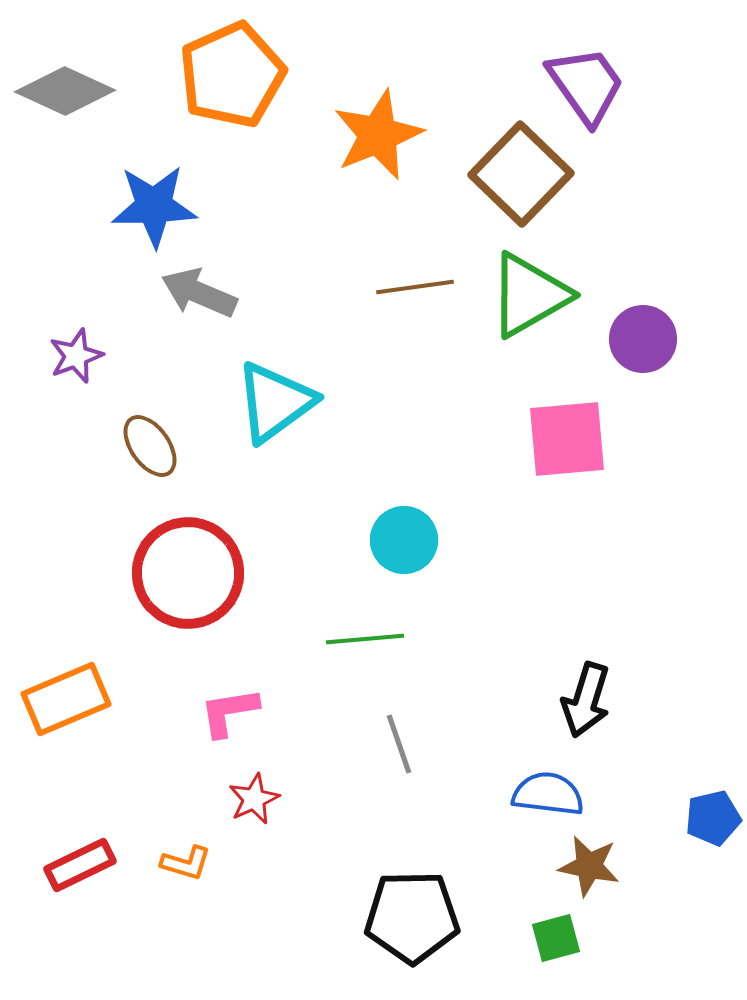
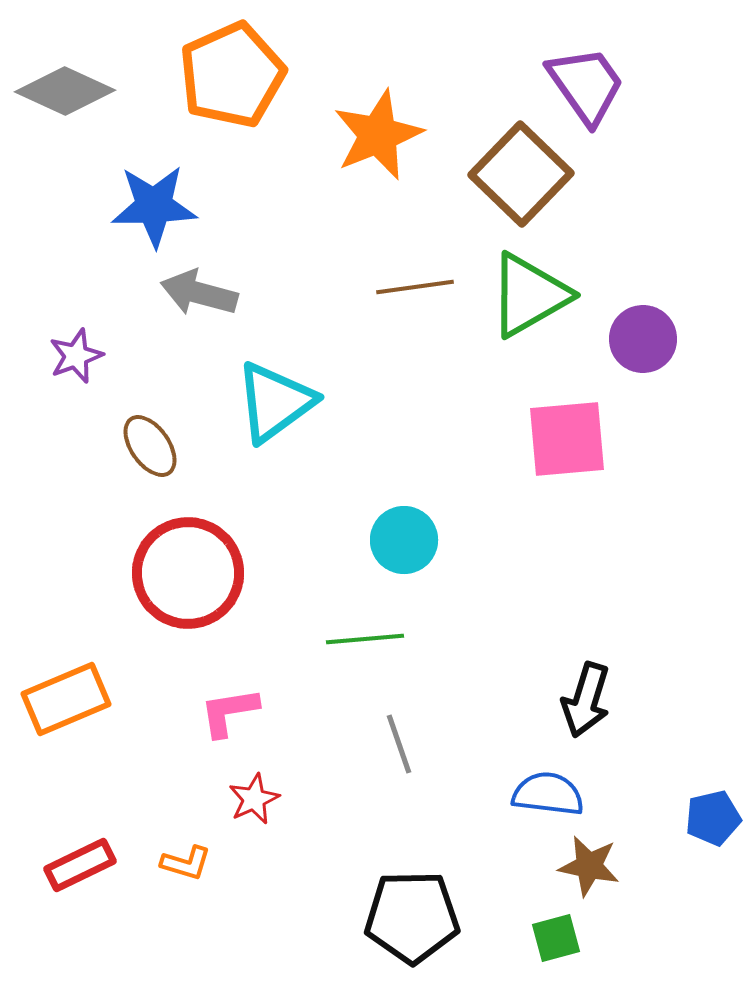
gray arrow: rotated 8 degrees counterclockwise
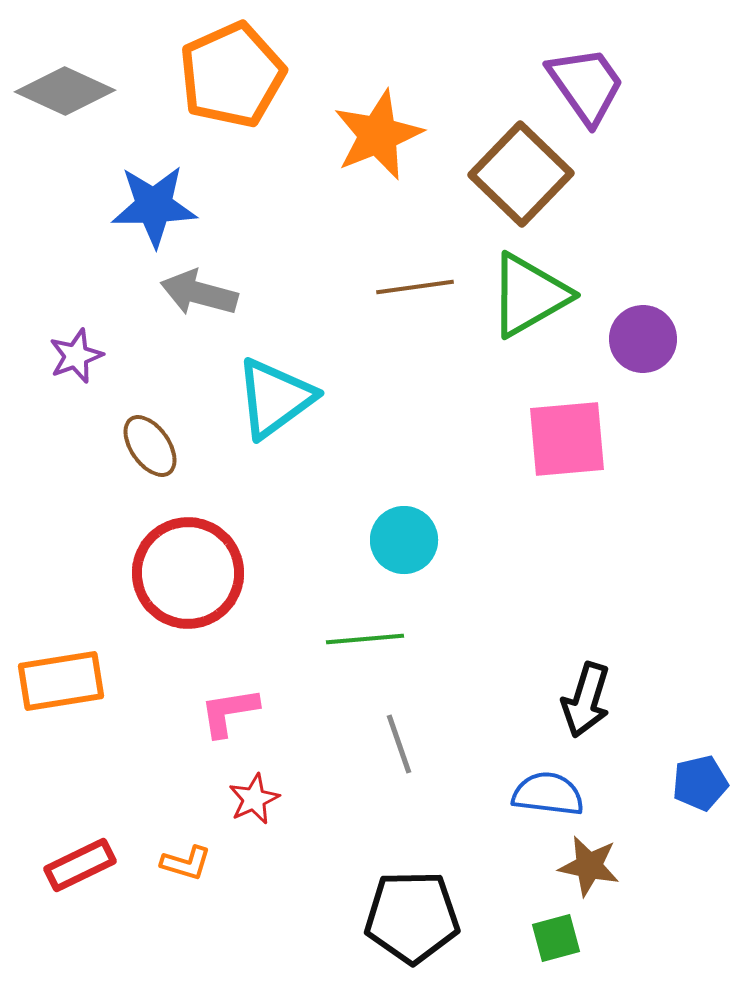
cyan triangle: moved 4 px up
orange rectangle: moved 5 px left, 18 px up; rotated 14 degrees clockwise
blue pentagon: moved 13 px left, 35 px up
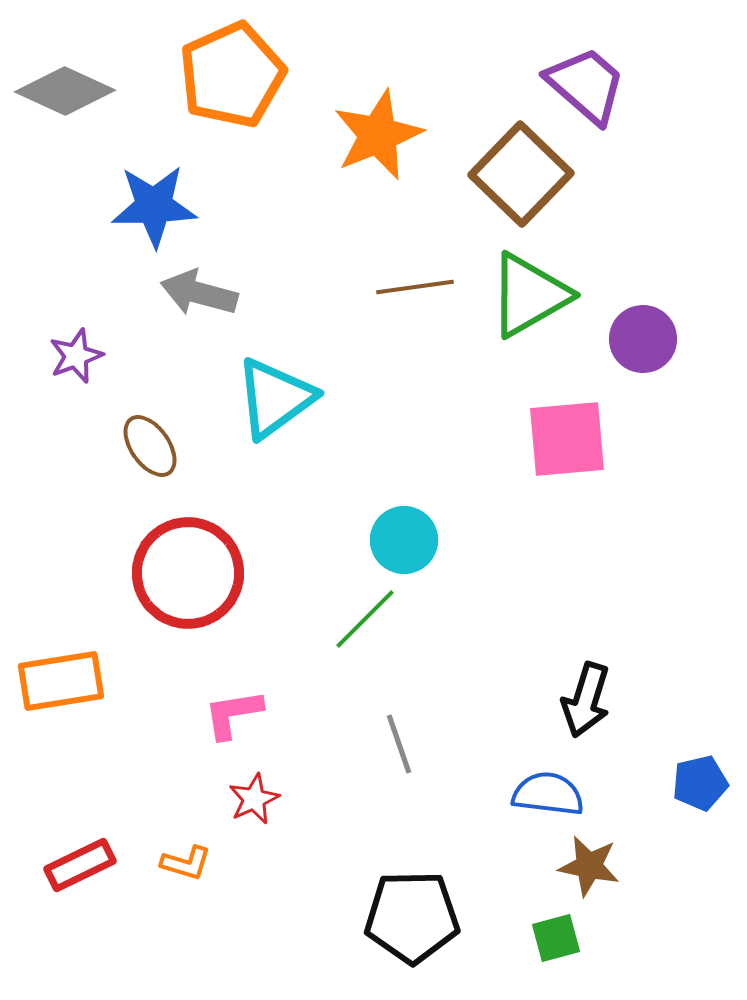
purple trapezoid: rotated 14 degrees counterclockwise
green line: moved 20 px up; rotated 40 degrees counterclockwise
pink L-shape: moved 4 px right, 2 px down
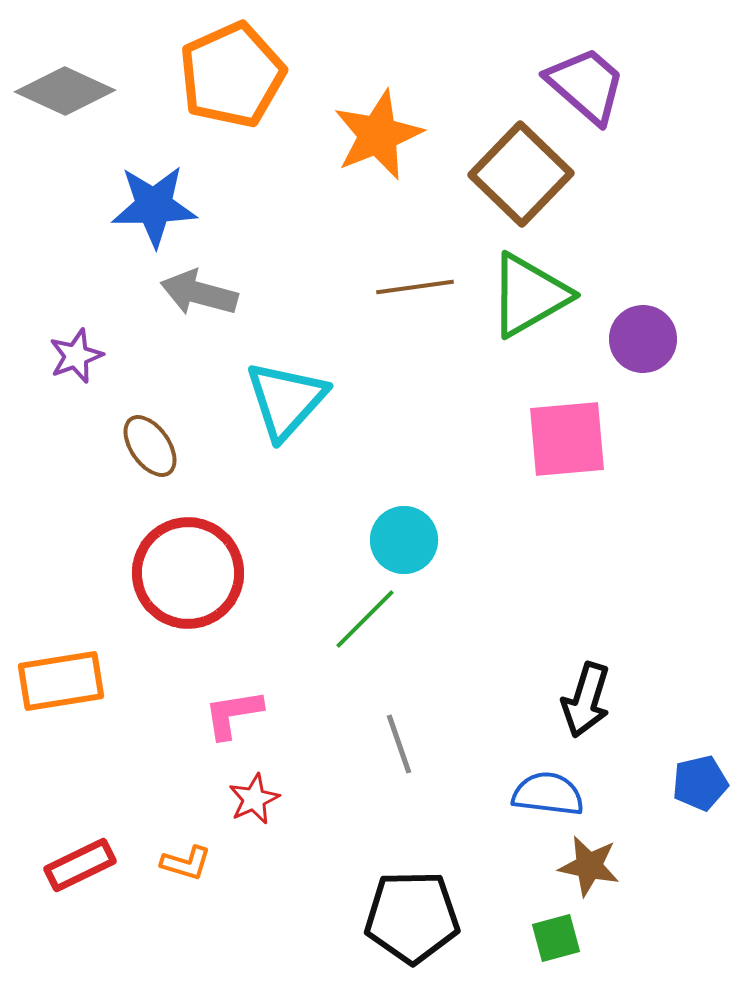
cyan triangle: moved 11 px right, 2 px down; rotated 12 degrees counterclockwise
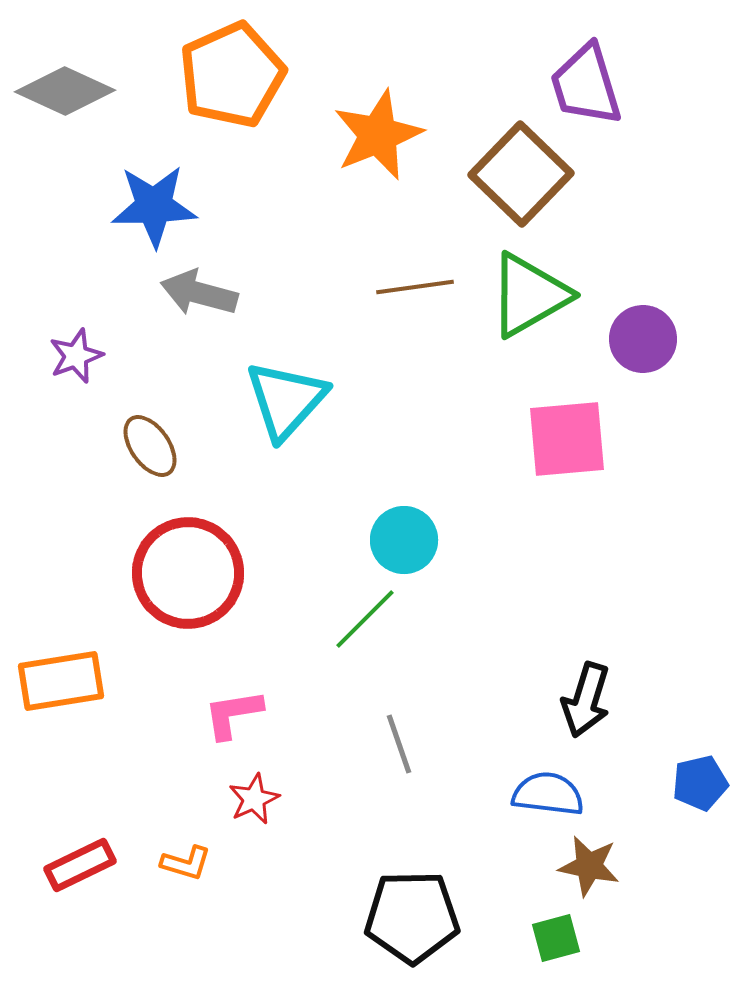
purple trapezoid: rotated 148 degrees counterclockwise
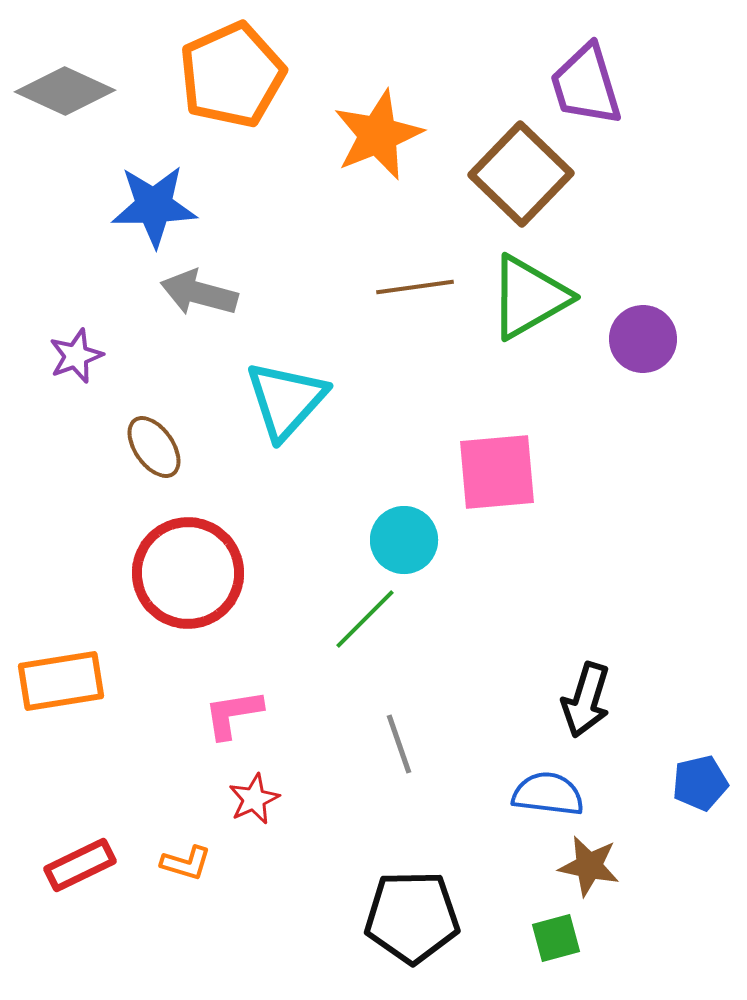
green triangle: moved 2 px down
pink square: moved 70 px left, 33 px down
brown ellipse: moved 4 px right, 1 px down
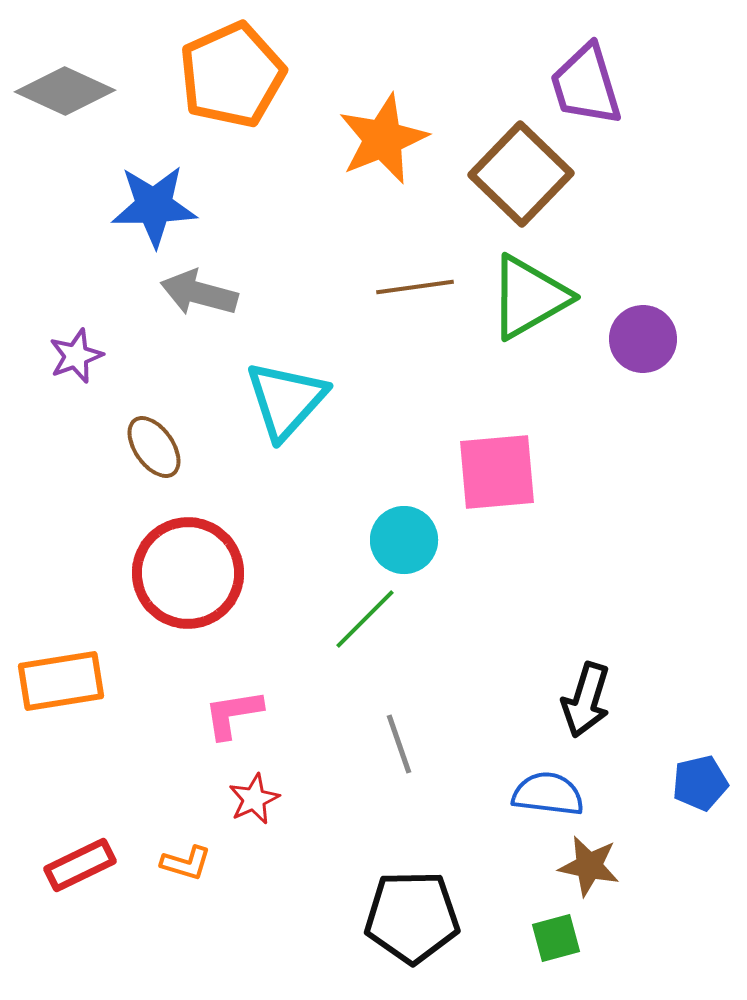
orange star: moved 5 px right, 4 px down
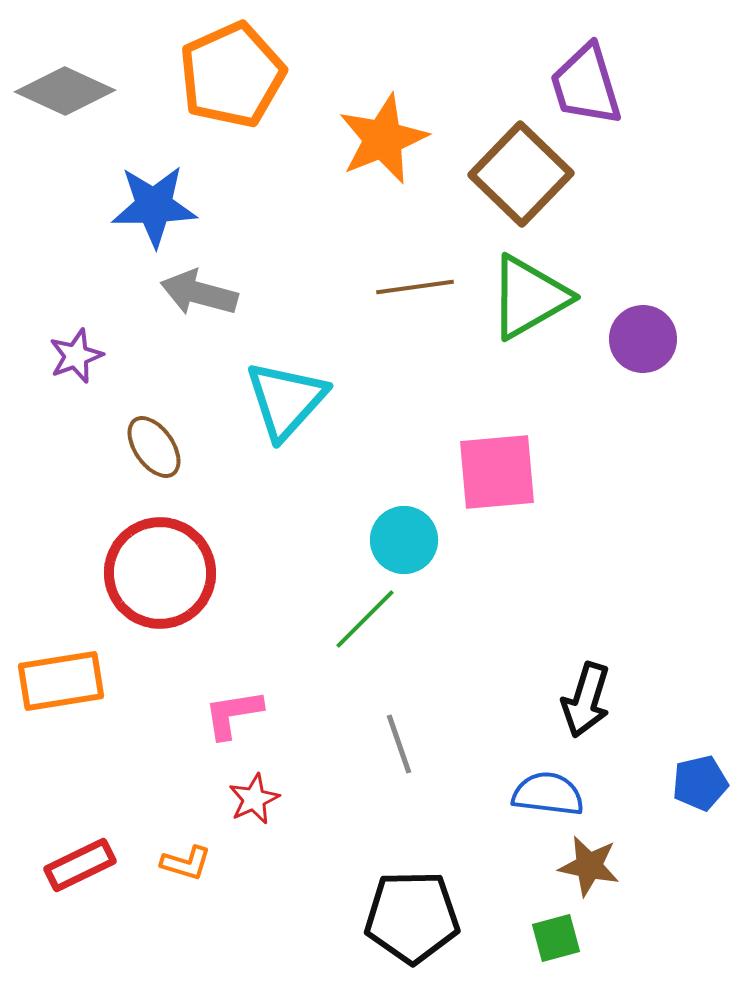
red circle: moved 28 px left
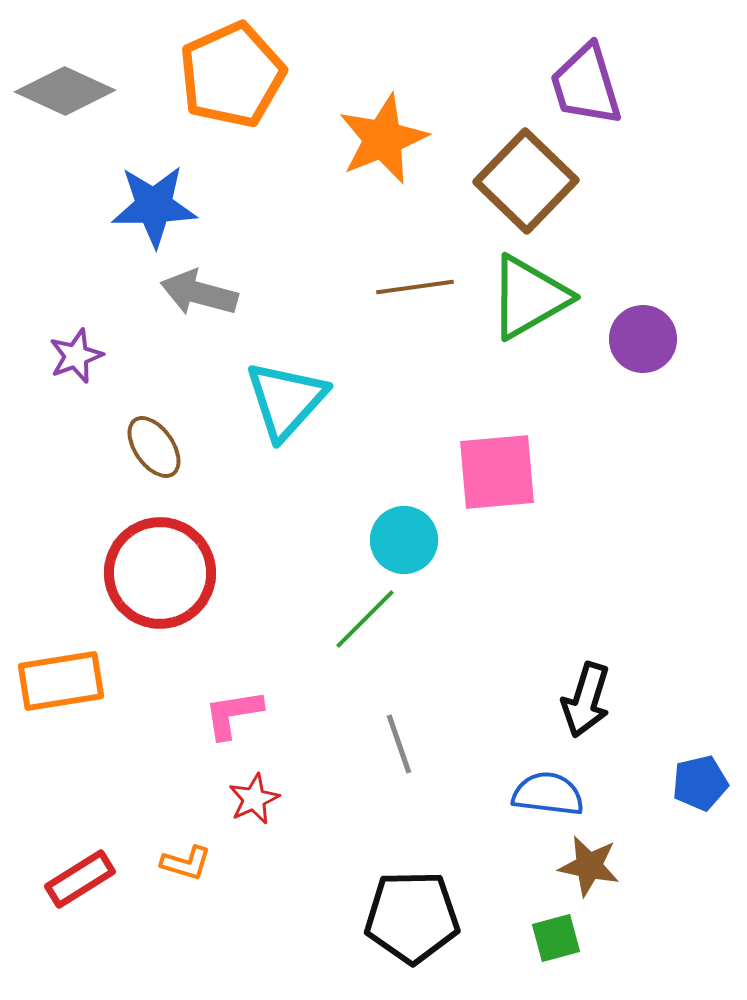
brown square: moved 5 px right, 7 px down
red rectangle: moved 14 px down; rotated 6 degrees counterclockwise
